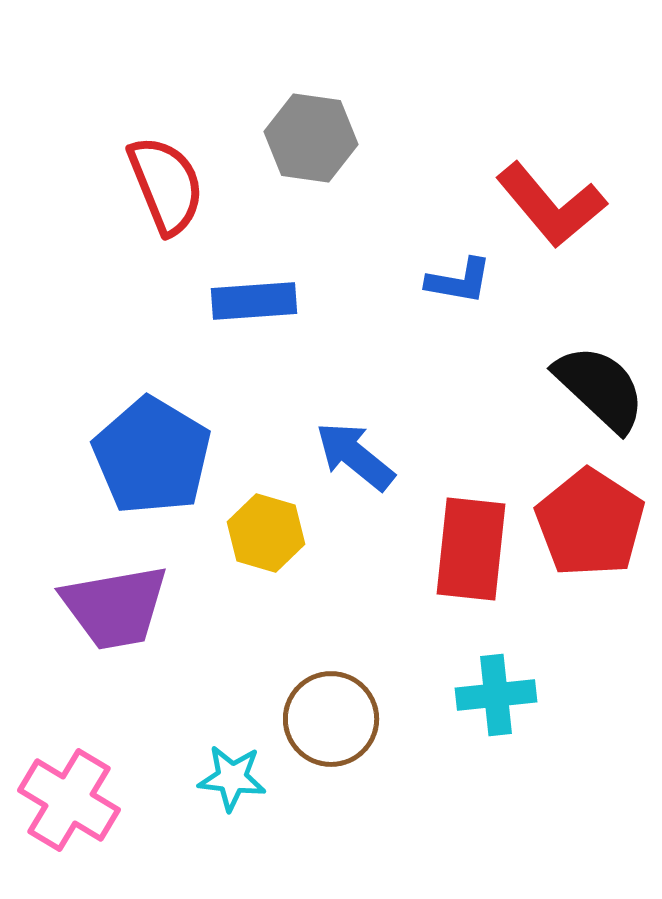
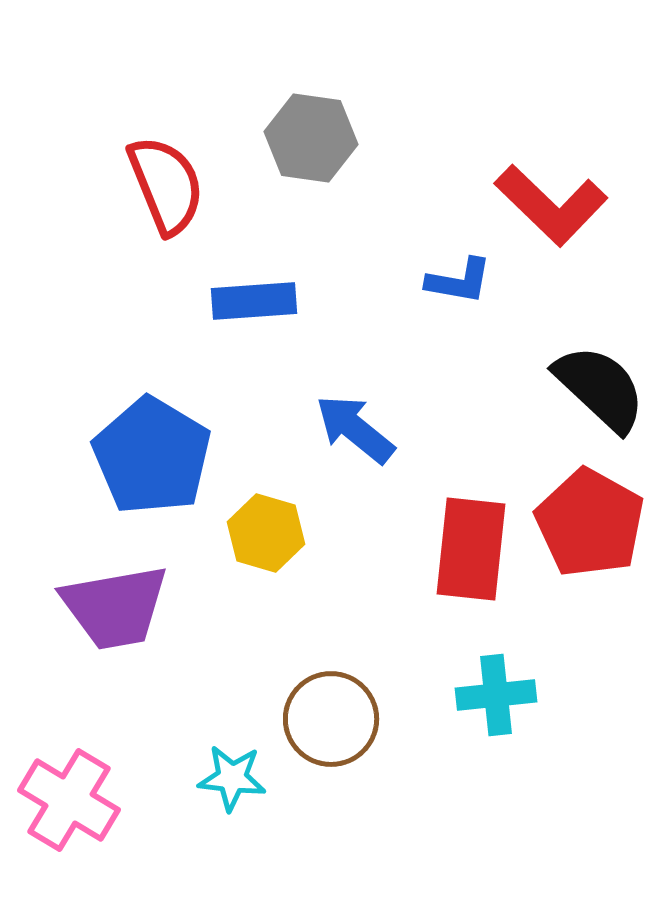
red L-shape: rotated 6 degrees counterclockwise
blue arrow: moved 27 px up
red pentagon: rotated 4 degrees counterclockwise
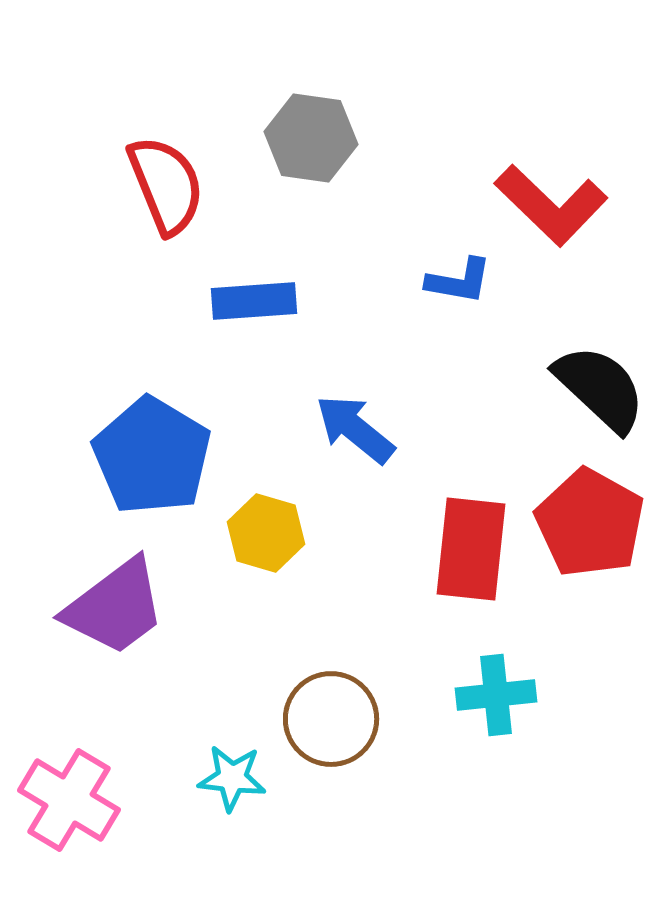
purple trapezoid: rotated 27 degrees counterclockwise
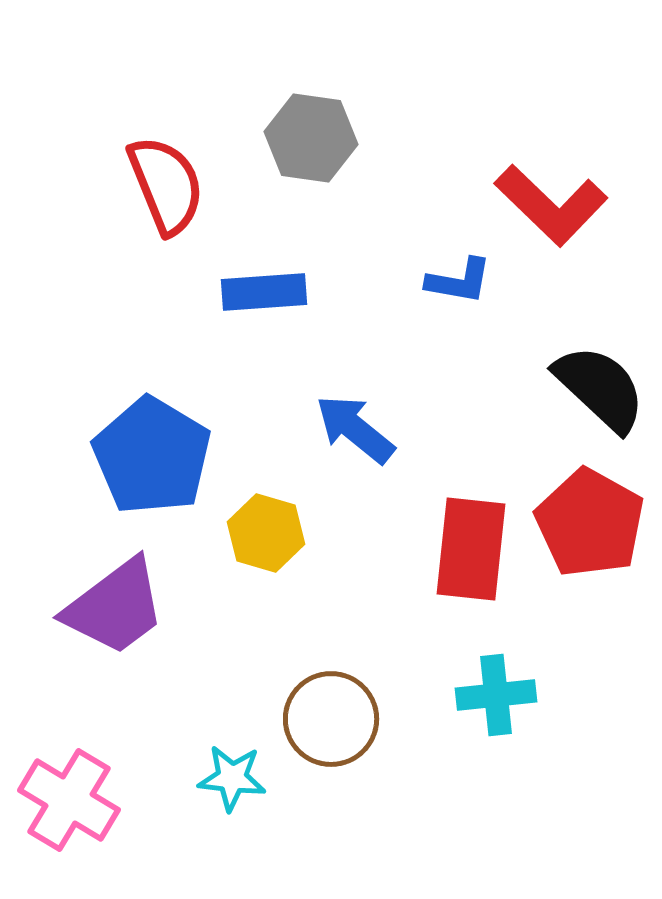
blue rectangle: moved 10 px right, 9 px up
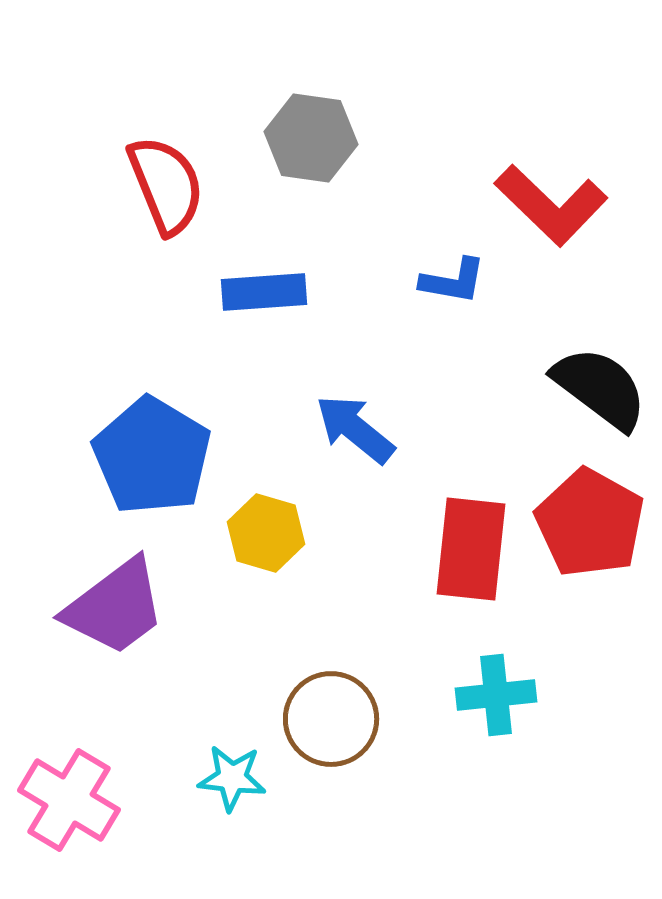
blue L-shape: moved 6 px left
black semicircle: rotated 6 degrees counterclockwise
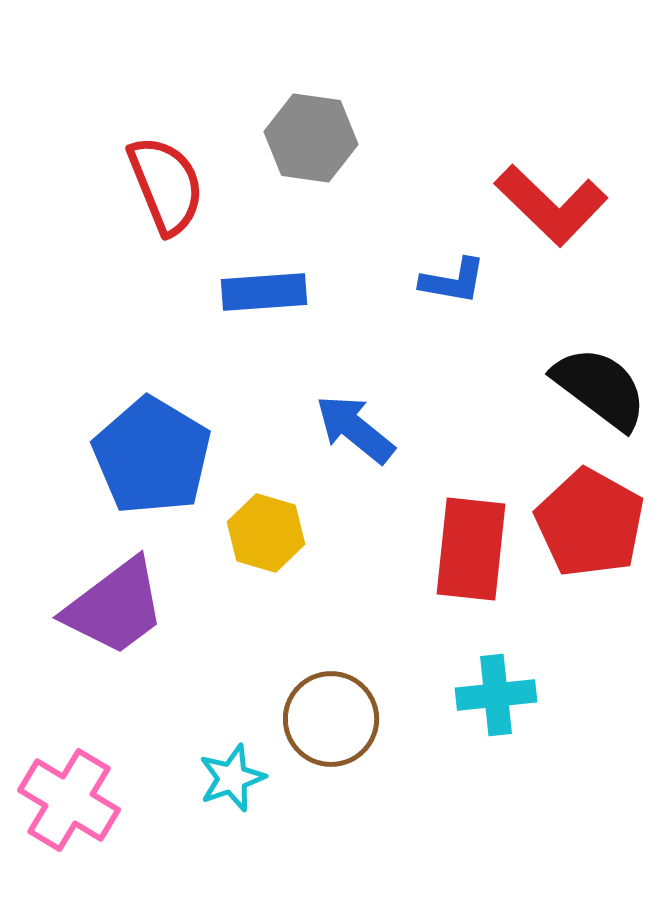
cyan star: rotated 26 degrees counterclockwise
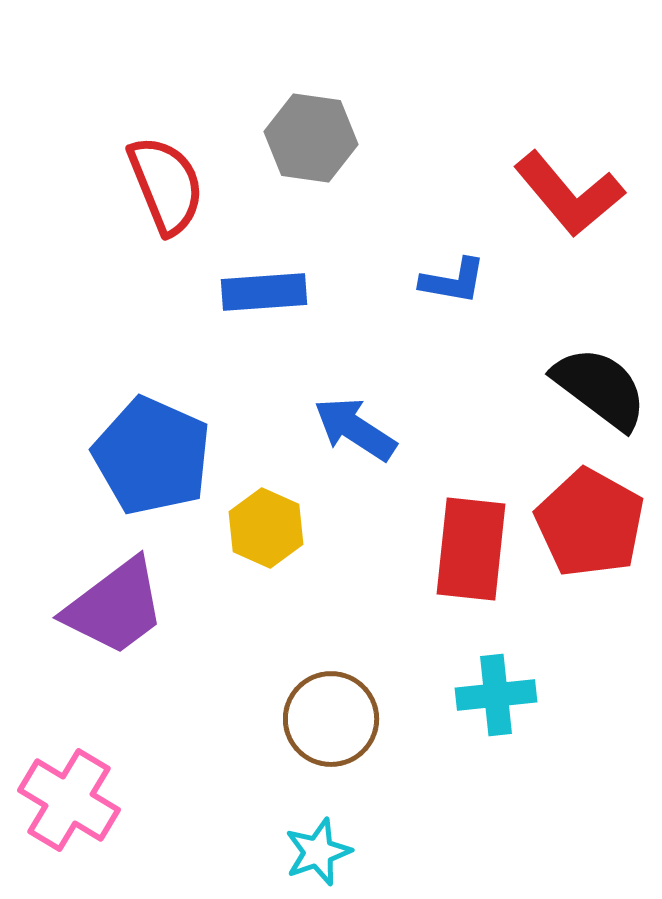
red L-shape: moved 18 px right, 11 px up; rotated 6 degrees clockwise
blue arrow: rotated 6 degrees counterclockwise
blue pentagon: rotated 7 degrees counterclockwise
yellow hexagon: moved 5 px up; rotated 8 degrees clockwise
cyan star: moved 86 px right, 74 px down
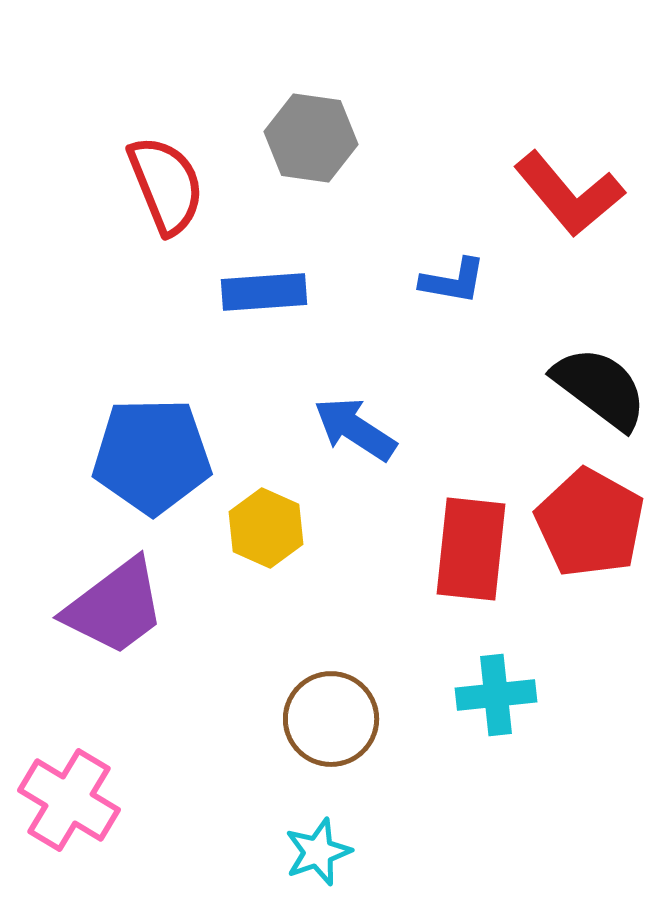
blue pentagon: rotated 25 degrees counterclockwise
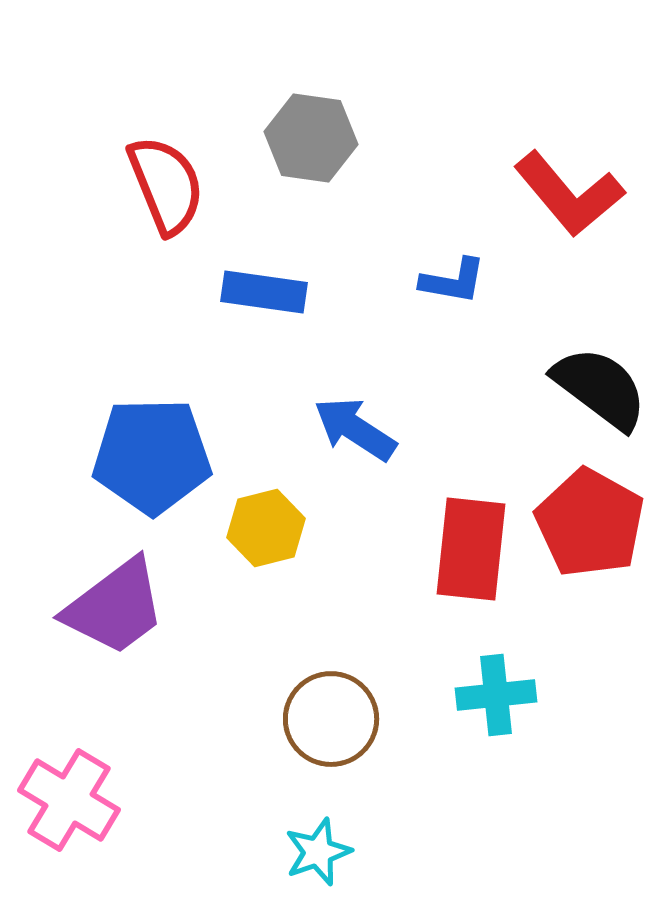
blue rectangle: rotated 12 degrees clockwise
yellow hexagon: rotated 22 degrees clockwise
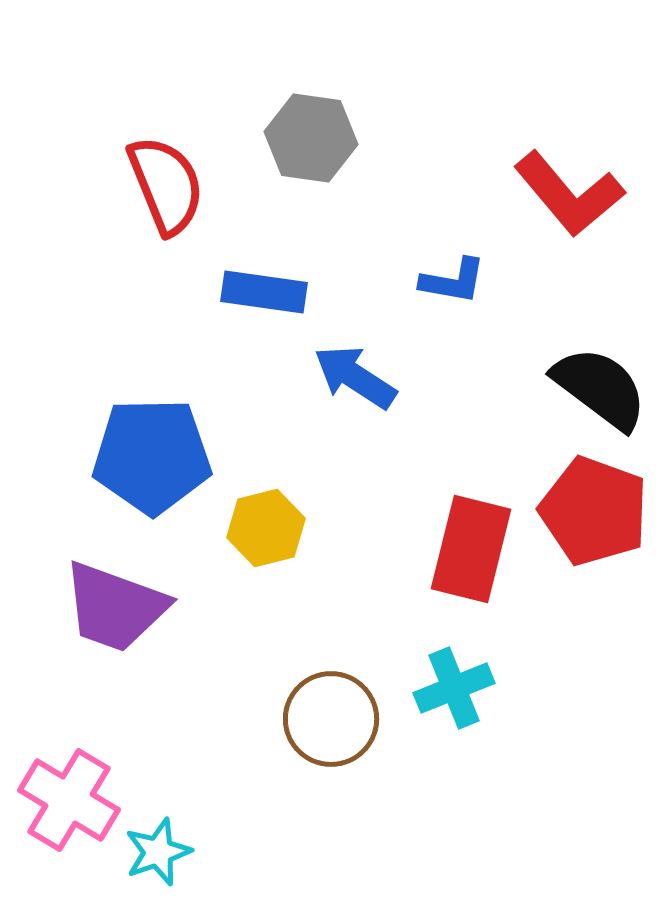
blue arrow: moved 52 px up
red pentagon: moved 4 px right, 12 px up; rotated 9 degrees counterclockwise
red rectangle: rotated 8 degrees clockwise
purple trapezoid: rotated 57 degrees clockwise
cyan cross: moved 42 px left, 7 px up; rotated 16 degrees counterclockwise
cyan star: moved 160 px left
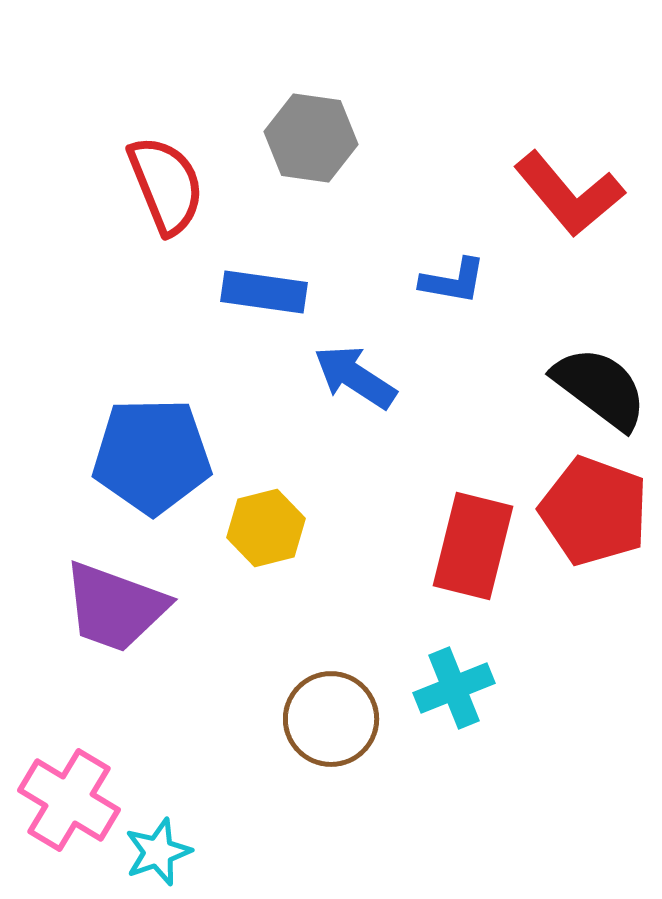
red rectangle: moved 2 px right, 3 px up
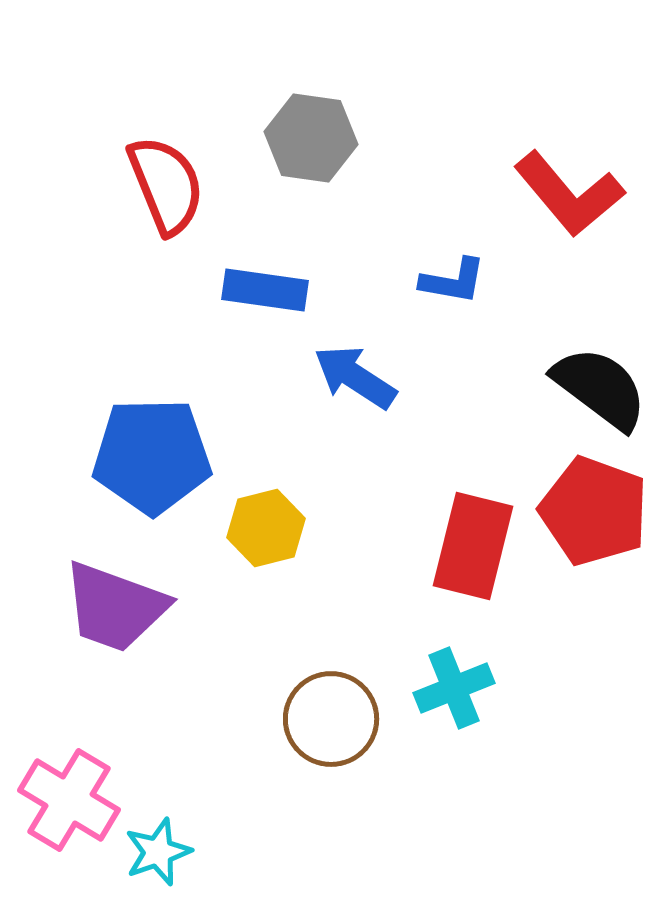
blue rectangle: moved 1 px right, 2 px up
